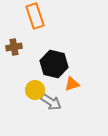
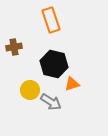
orange rectangle: moved 16 px right, 4 px down
yellow circle: moved 5 px left
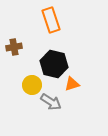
yellow circle: moved 2 px right, 5 px up
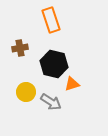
brown cross: moved 6 px right, 1 px down
yellow circle: moved 6 px left, 7 px down
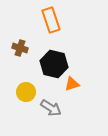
brown cross: rotated 28 degrees clockwise
gray arrow: moved 6 px down
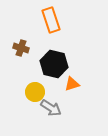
brown cross: moved 1 px right
yellow circle: moved 9 px right
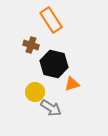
orange rectangle: rotated 15 degrees counterclockwise
brown cross: moved 10 px right, 3 px up
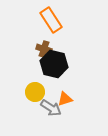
brown cross: moved 13 px right, 4 px down
orange triangle: moved 7 px left, 15 px down
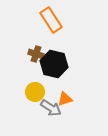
brown cross: moved 8 px left, 5 px down
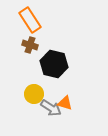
orange rectangle: moved 21 px left
brown cross: moved 6 px left, 9 px up
yellow circle: moved 1 px left, 2 px down
orange triangle: moved 4 px down; rotated 35 degrees clockwise
